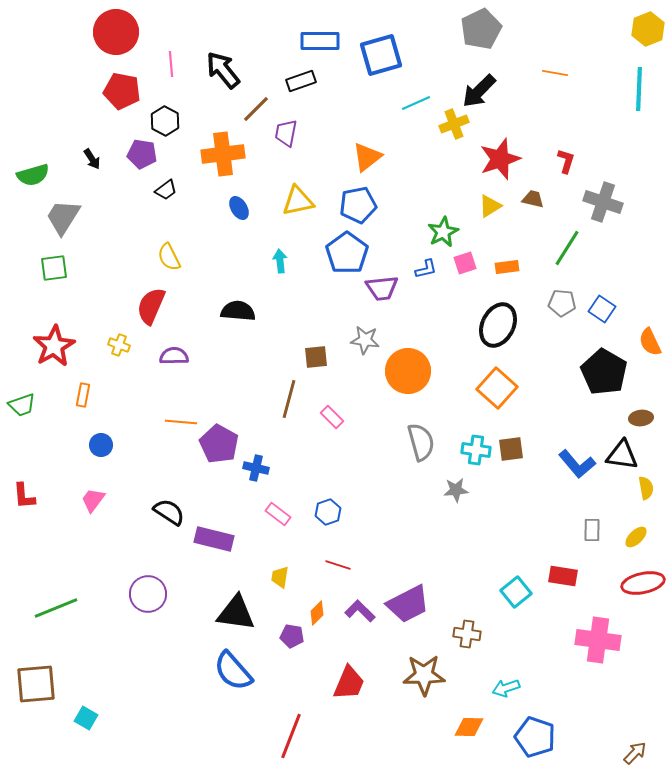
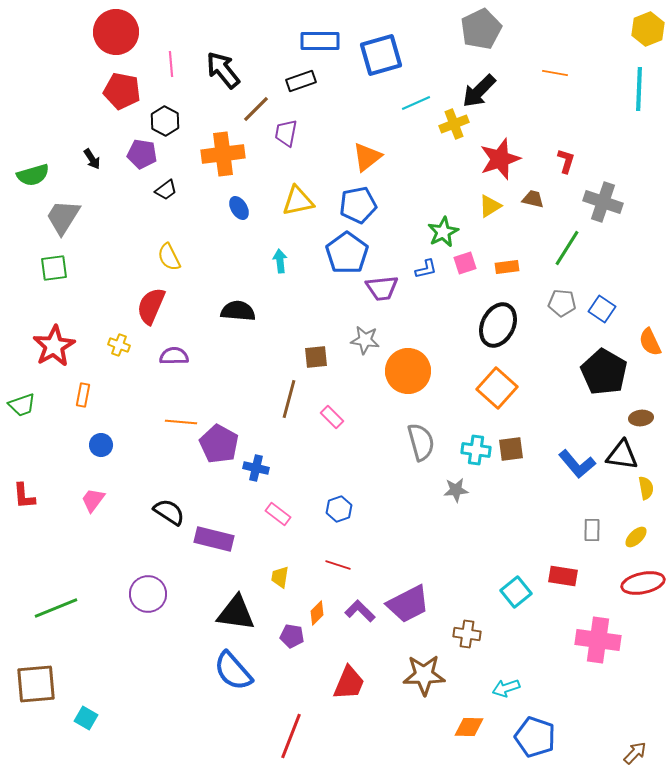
blue hexagon at (328, 512): moved 11 px right, 3 px up
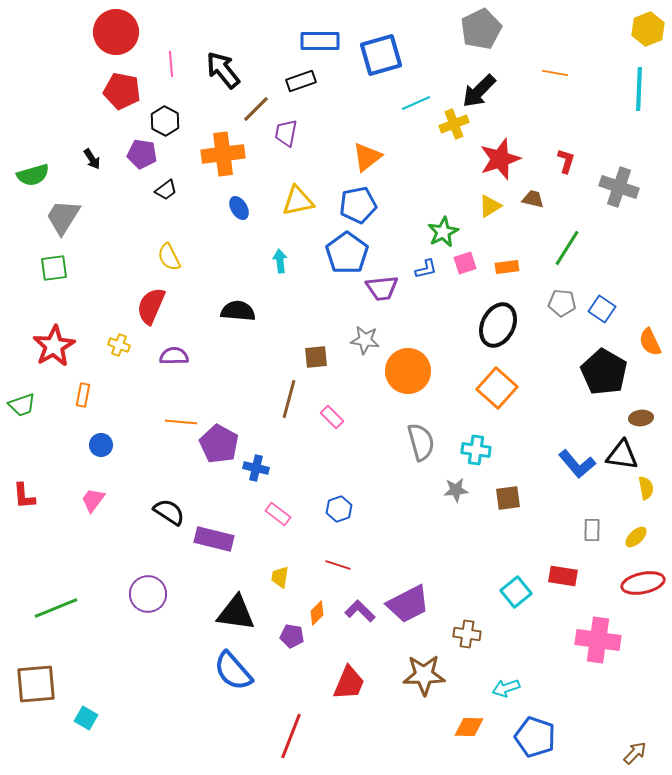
gray cross at (603, 202): moved 16 px right, 15 px up
brown square at (511, 449): moved 3 px left, 49 px down
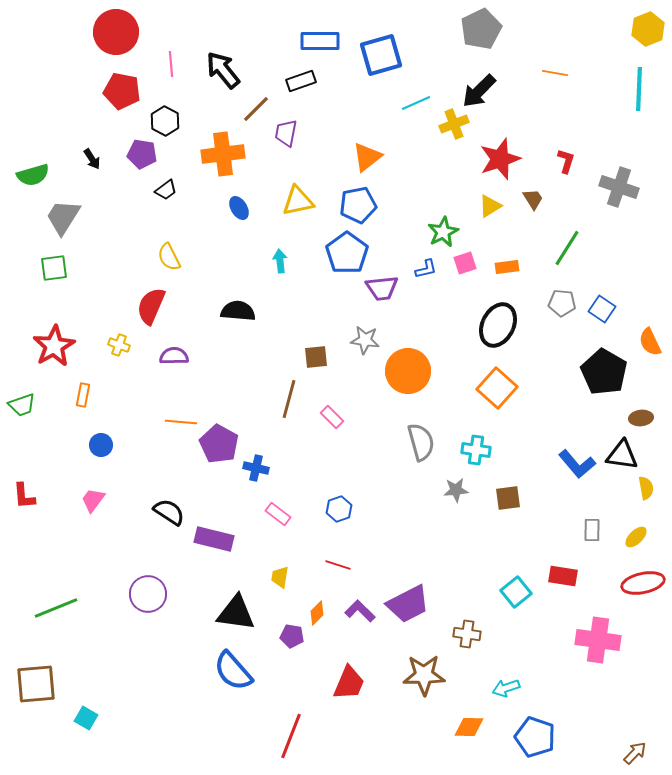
brown trapezoid at (533, 199): rotated 45 degrees clockwise
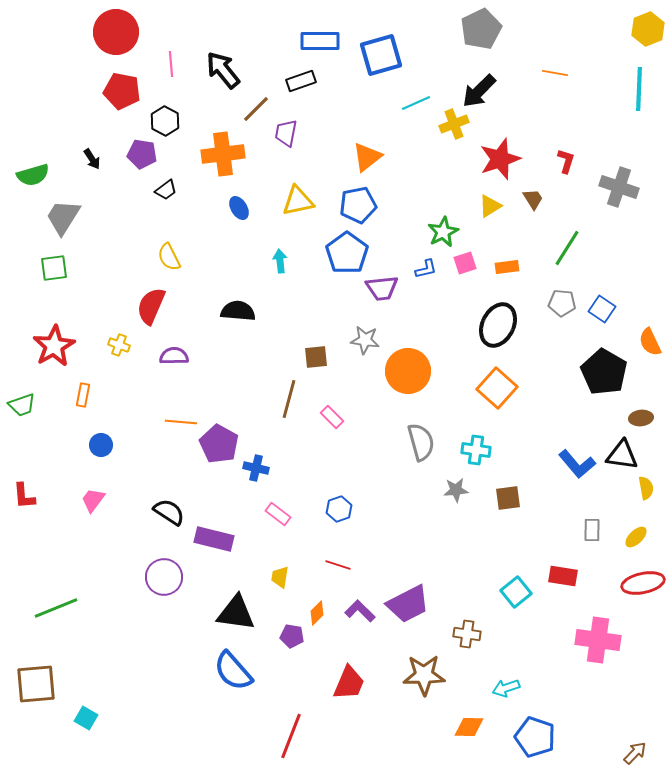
purple circle at (148, 594): moved 16 px right, 17 px up
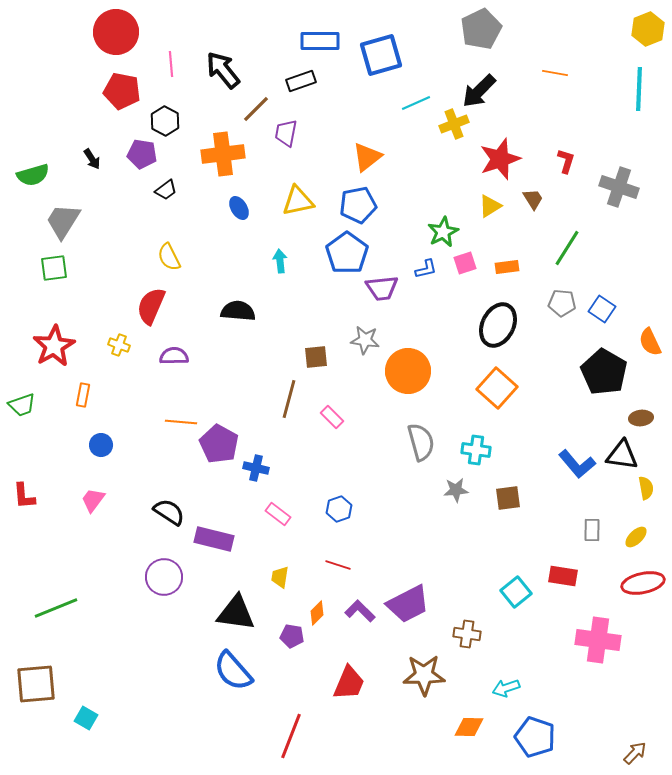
gray trapezoid at (63, 217): moved 4 px down
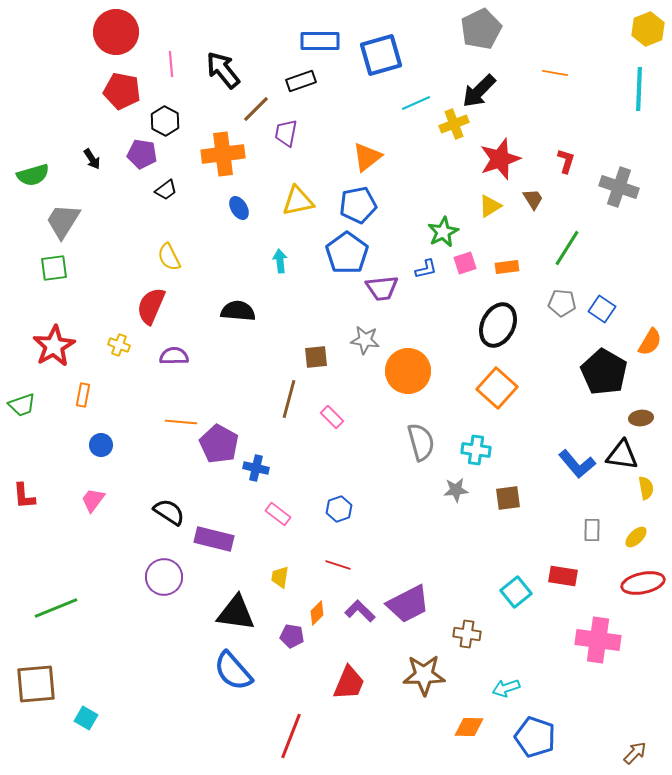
orange semicircle at (650, 342): rotated 124 degrees counterclockwise
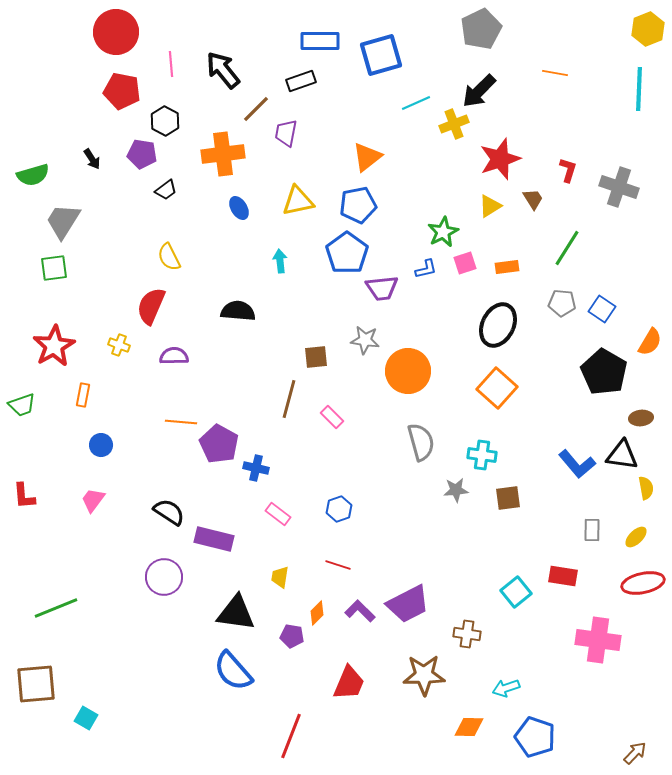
red L-shape at (566, 161): moved 2 px right, 9 px down
cyan cross at (476, 450): moved 6 px right, 5 px down
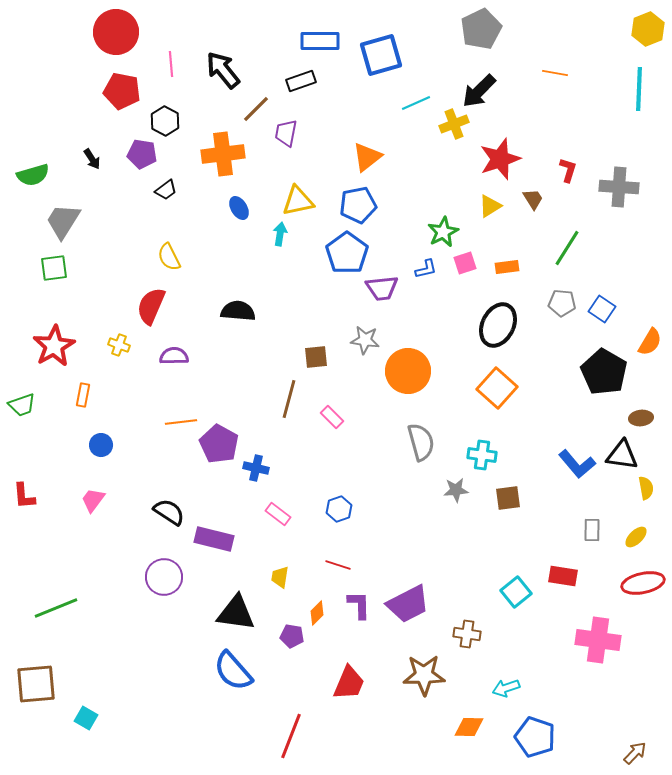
gray cross at (619, 187): rotated 15 degrees counterclockwise
cyan arrow at (280, 261): moved 27 px up; rotated 15 degrees clockwise
orange line at (181, 422): rotated 12 degrees counterclockwise
purple L-shape at (360, 611): moved 1 px left, 6 px up; rotated 44 degrees clockwise
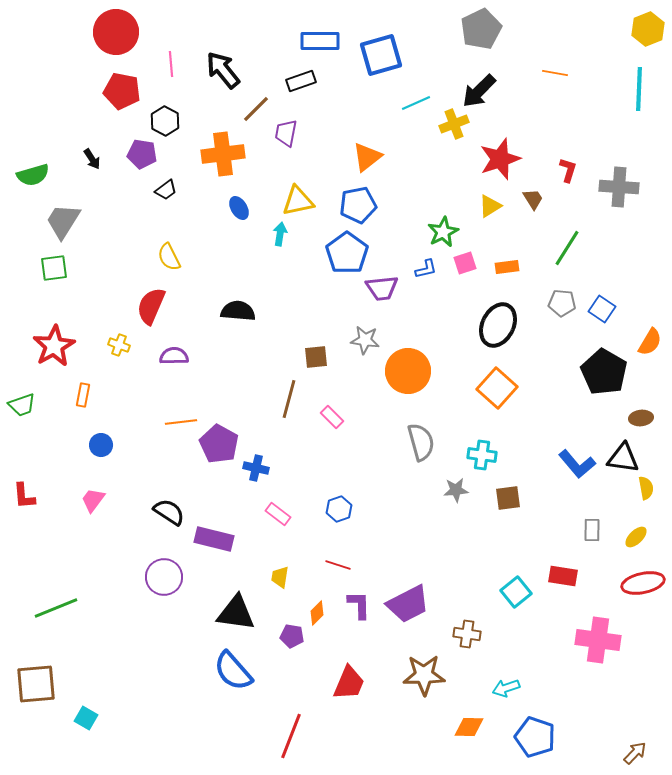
black triangle at (622, 455): moved 1 px right, 3 px down
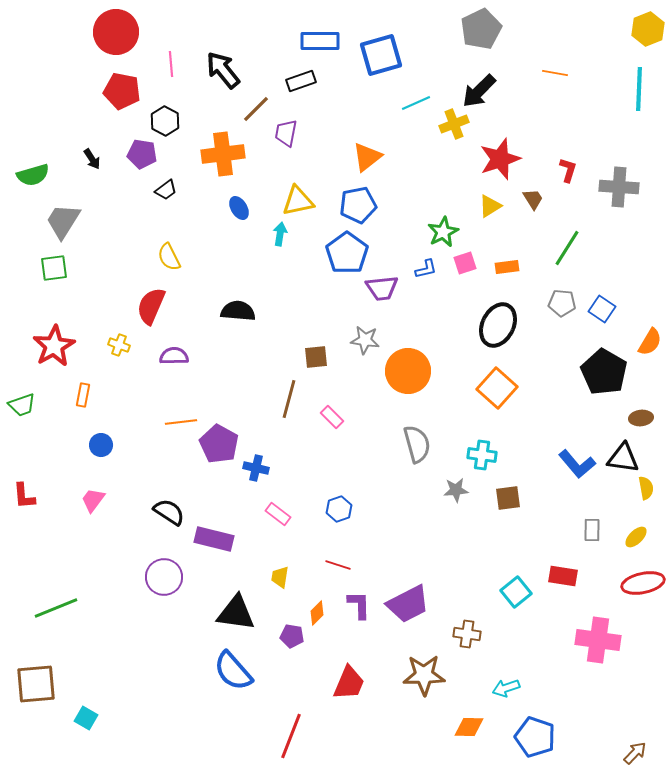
gray semicircle at (421, 442): moved 4 px left, 2 px down
